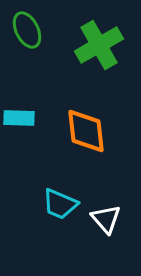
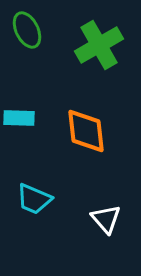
cyan trapezoid: moved 26 px left, 5 px up
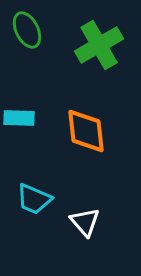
white triangle: moved 21 px left, 3 px down
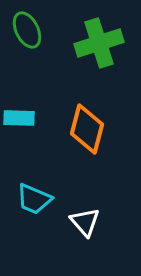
green cross: moved 2 px up; rotated 12 degrees clockwise
orange diamond: moved 1 px right, 2 px up; rotated 21 degrees clockwise
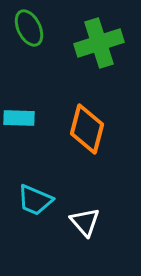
green ellipse: moved 2 px right, 2 px up
cyan trapezoid: moved 1 px right, 1 px down
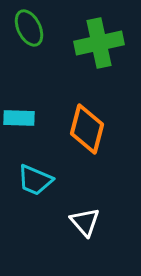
green cross: rotated 6 degrees clockwise
cyan trapezoid: moved 20 px up
